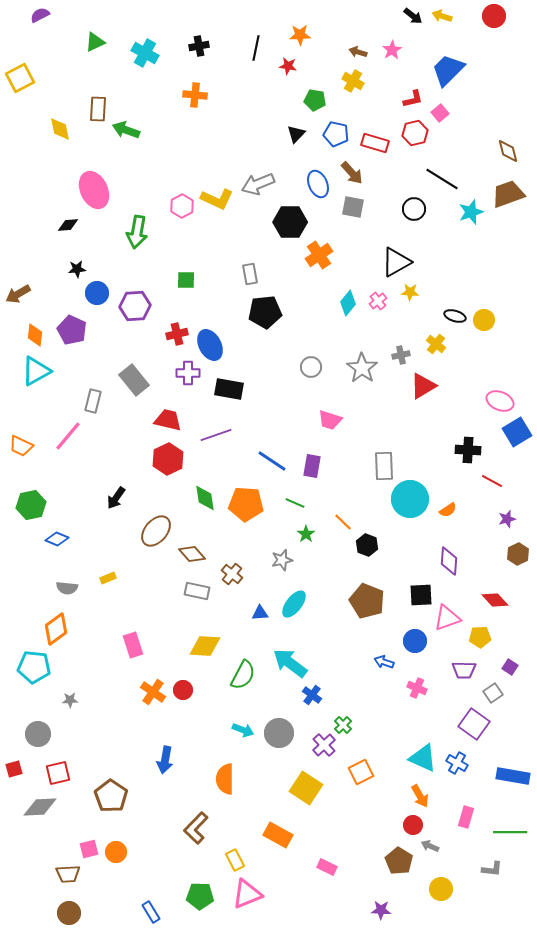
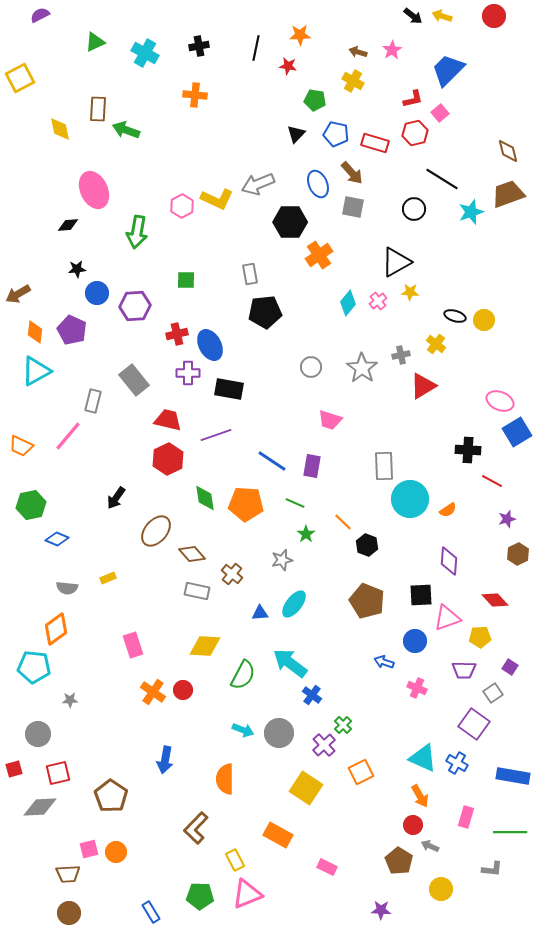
orange diamond at (35, 335): moved 3 px up
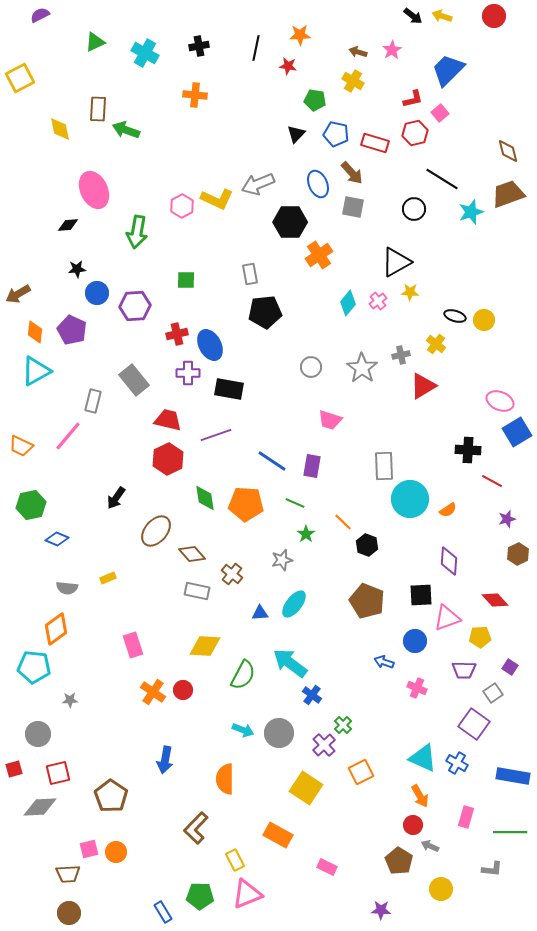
blue rectangle at (151, 912): moved 12 px right
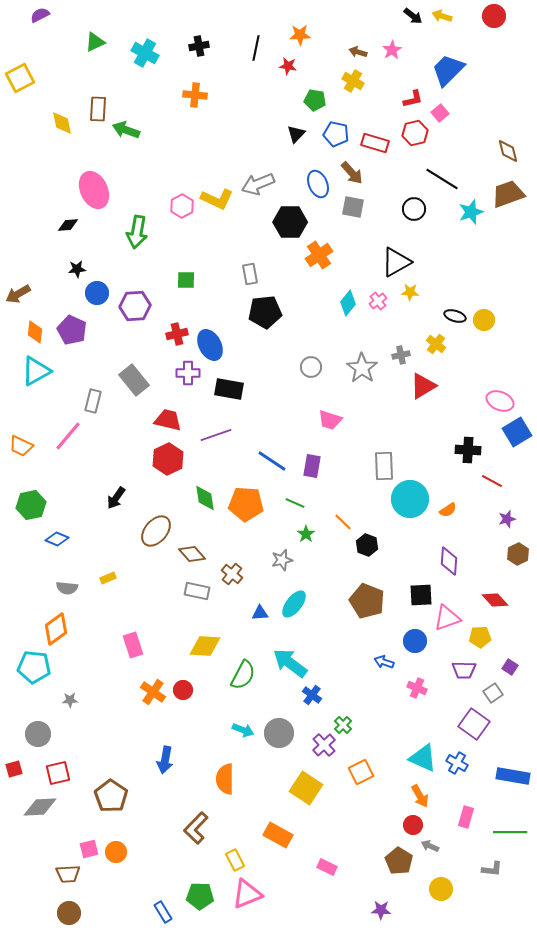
yellow diamond at (60, 129): moved 2 px right, 6 px up
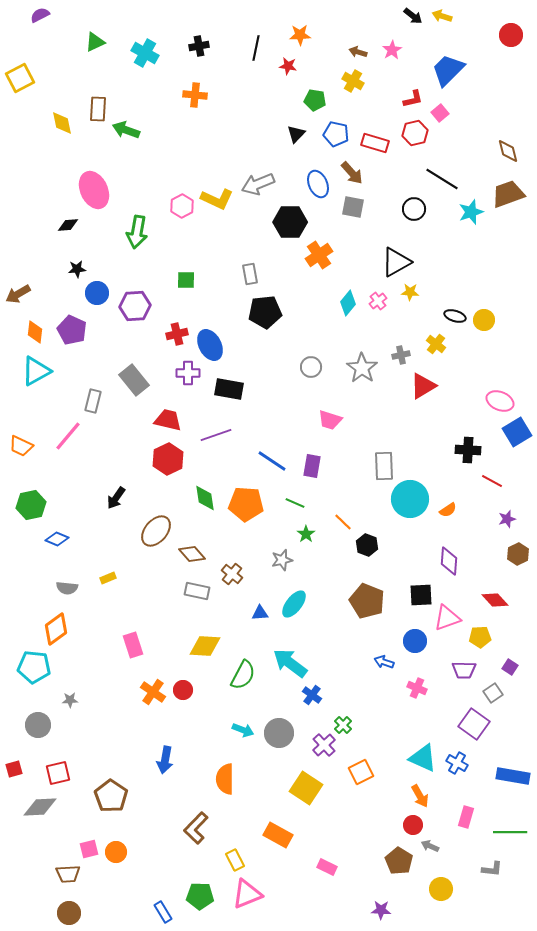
red circle at (494, 16): moved 17 px right, 19 px down
gray circle at (38, 734): moved 9 px up
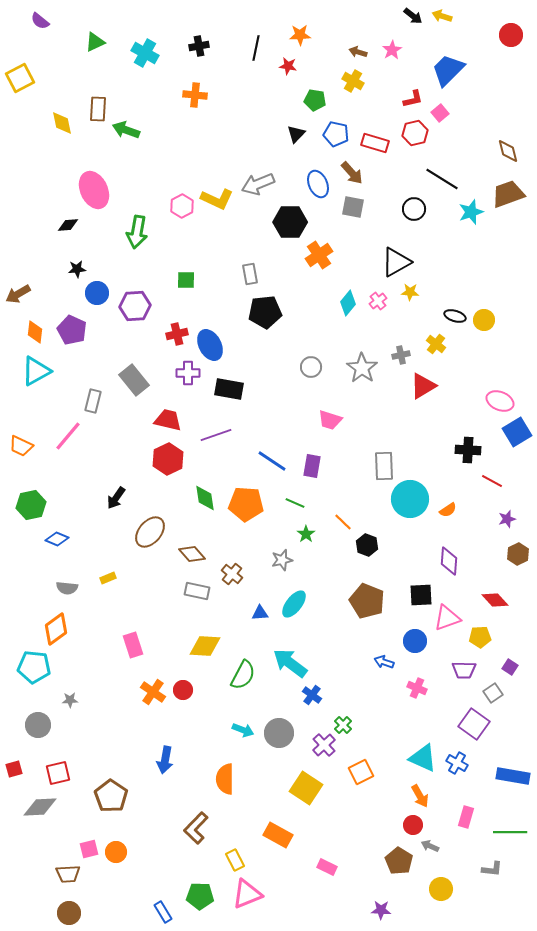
purple semicircle at (40, 15): moved 6 px down; rotated 114 degrees counterclockwise
brown ellipse at (156, 531): moved 6 px left, 1 px down
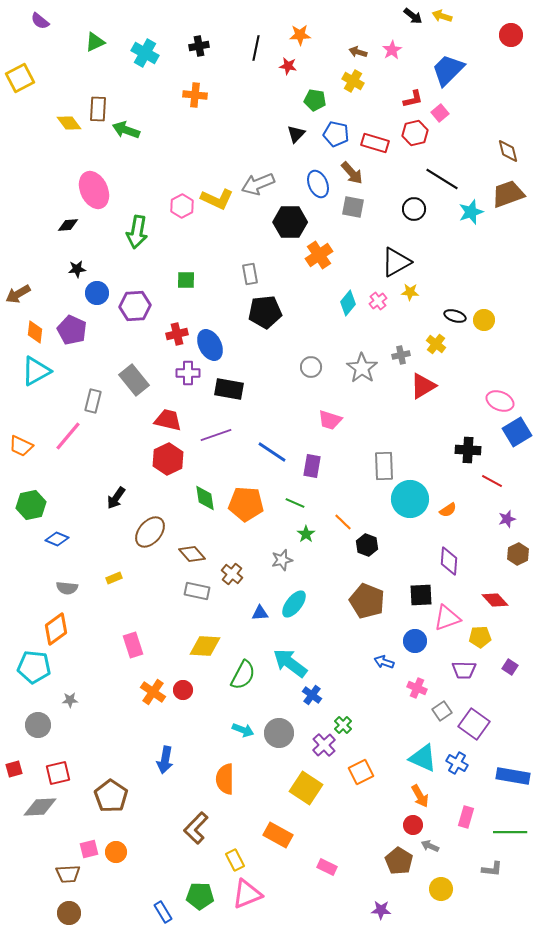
yellow diamond at (62, 123): moved 7 px right; rotated 25 degrees counterclockwise
blue line at (272, 461): moved 9 px up
yellow rectangle at (108, 578): moved 6 px right
gray square at (493, 693): moved 51 px left, 18 px down
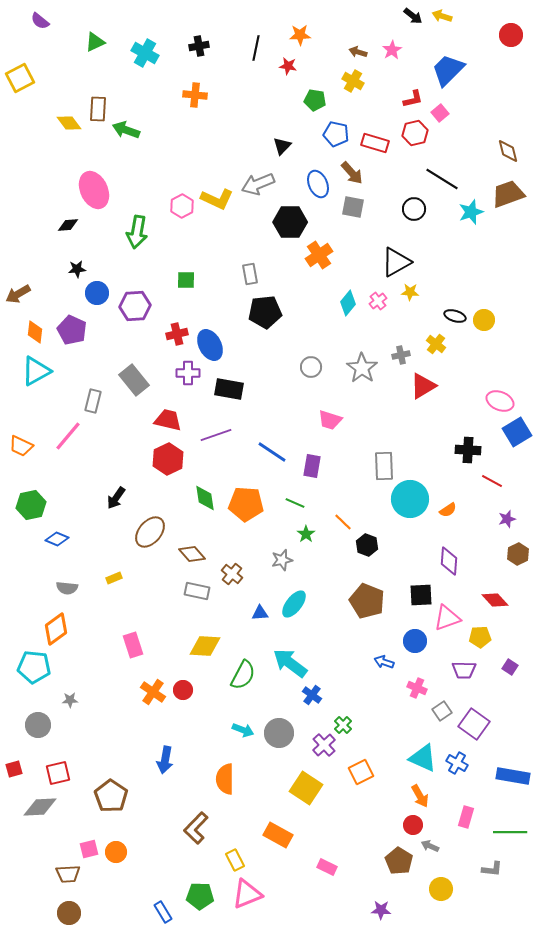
black triangle at (296, 134): moved 14 px left, 12 px down
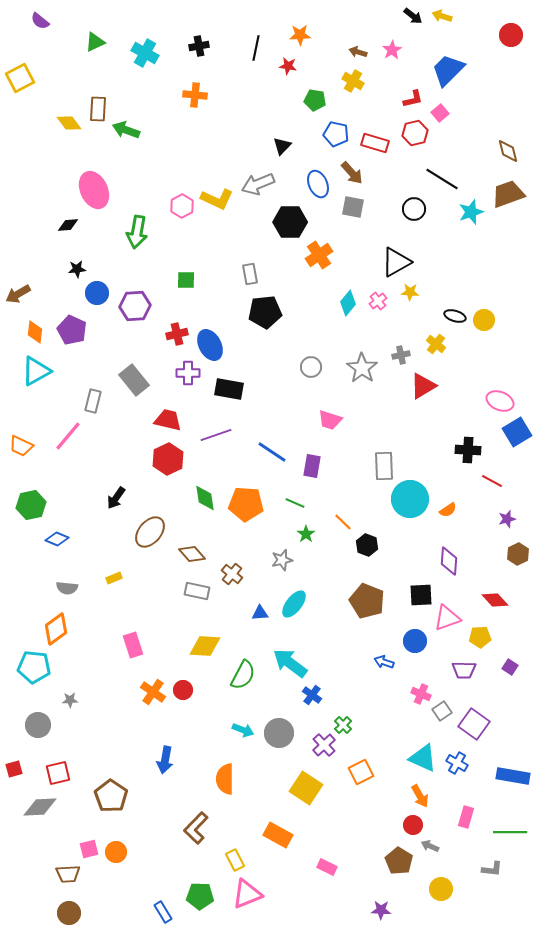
pink cross at (417, 688): moved 4 px right, 6 px down
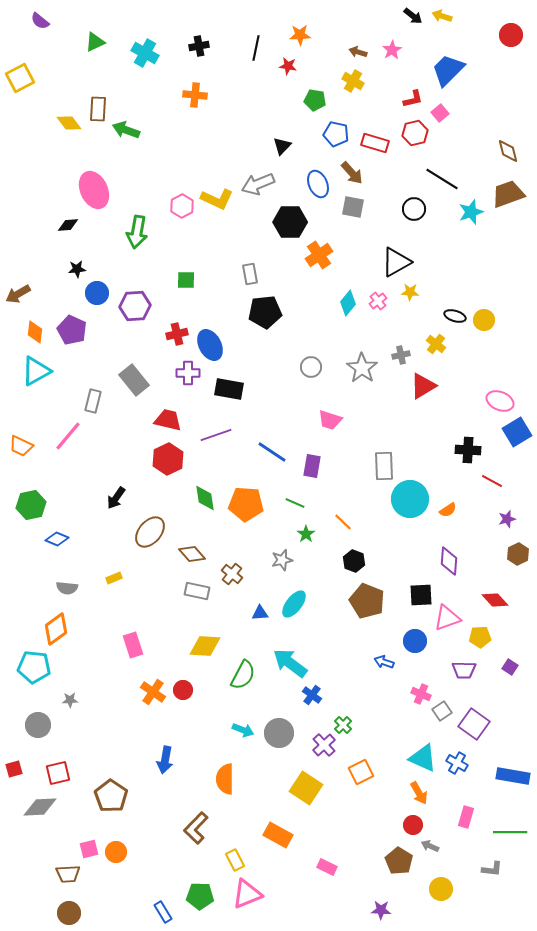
black hexagon at (367, 545): moved 13 px left, 16 px down
orange arrow at (420, 796): moved 1 px left, 3 px up
